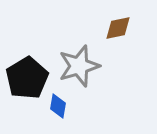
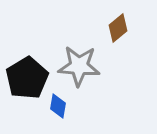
brown diamond: rotated 28 degrees counterclockwise
gray star: rotated 21 degrees clockwise
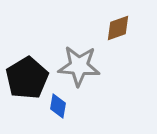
brown diamond: rotated 20 degrees clockwise
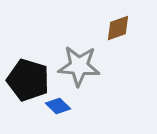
black pentagon: moved 1 px right, 2 px down; rotated 24 degrees counterclockwise
blue diamond: rotated 55 degrees counterclockwise
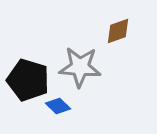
brown diamond: moved 3 px down
gray star: moved 1 px right, 1 px down
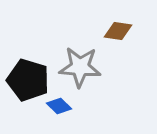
brown diamond: rotated 28 degrees clockwise
blue diamond: moved 1 px right
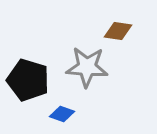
gray star: moved 7 px right
blue diamond: moved 3 px right, 8 px down; rotated 25 degrees counterclockwise
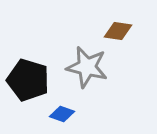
gray star: rotated 9 degrees clockwise
